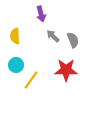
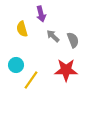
yellow semicircle: moved 7 px right, 7 px up; rotated 14 degrees counterclockwise
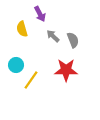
purple arrow: moved 1 px left; rotated 14 degrees counterclockwise
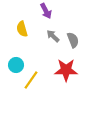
purple arrow: moved 6 px right, 3 px up
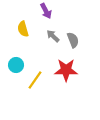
yellow semicircle: moved 1 px right
yellow line: moved 4 px right
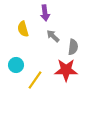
purple arrow: moved 1 px left, 2 px down; rotated 21 degrees clockwise
gray semicircle: moved 7 px down; rotated 28 degrees clockwise
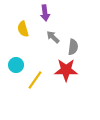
gray arrow: moved 1 px down
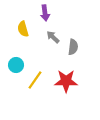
red star: moved 11 px down
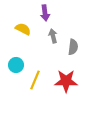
yellow semicircle: rotated 133 degrees clockwise
gray arrow: moved 1 px up; rotated 32 degrees clockwise
yellow line: rotated 12 degrees counterclockwise
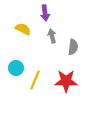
gray arrow: moved 1 px left
cyan circle: moved 3 px down
